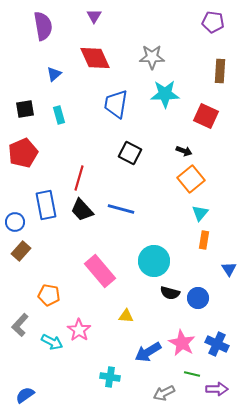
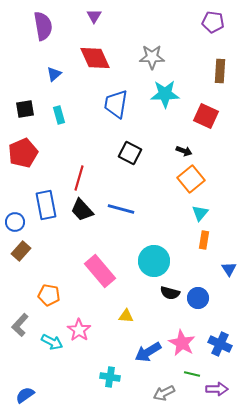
blue cross at (217, 344): moved 3 px right
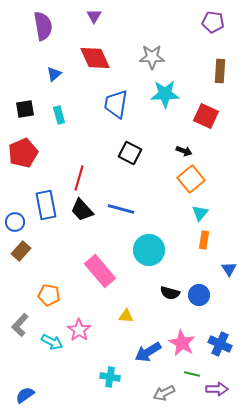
cyan circle at (154, 261): moved 5 px left, 11 px up
blue circle at (198, 298): moved 1 px right, 3 px up
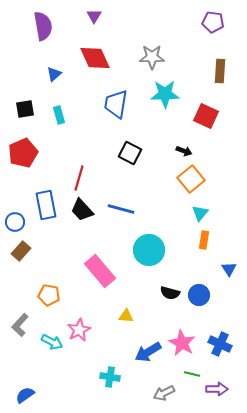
pink star at (79, 330): rotated 10 degrees clockwise
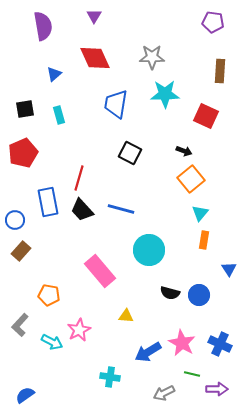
blue rectangle at (46, 205): moved 2 px right, 3 px up
blue circle at (15, 222): moved 2 px up
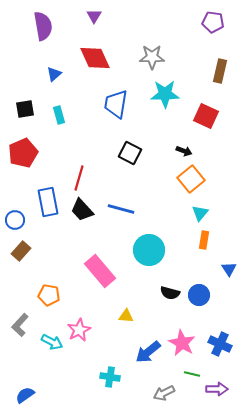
brown rectangle at (220, 71): rotated 10 degrees clockwise
blue arrow at (148, 352): rotated 8 degrees counterclockwise
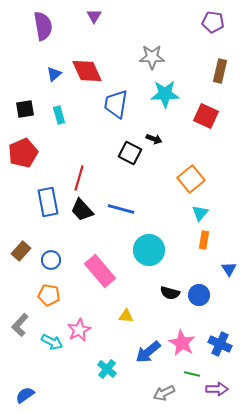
red diamond at (95, 58): moved 8 px left, 13 px down
black arrow at (184, 151): moved 30 px left, 12 px up
blue circle at (15, 220): moved 36 px right, 40 px down
cyan cross at (110, 377): moved 3 px left, 8 px up; rotated 30 degrees clockwise
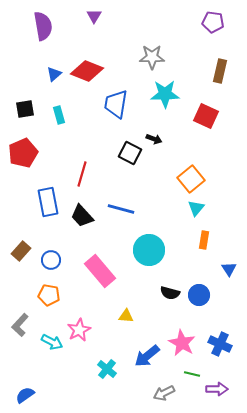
red diamond at (87, 71): rotated 44 degrees counterclockwise
red line at (79, 178): moved 3 px right, 4 px up
black trapezoid at (82, 210): moved 6 px down
cyan triangle at (200, 213): moved 4 px left, 5 px up
blue arrow at (148, 352): moved 1 px left, 4 px down
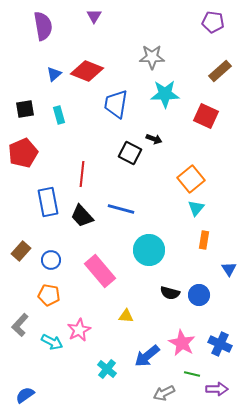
brown rectangle at (220, 71): rotated 35 degrees clockwise
red line at (82, 174): rotated 10 degrees counterclockwise
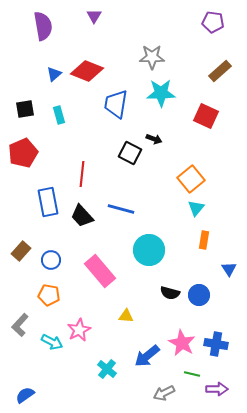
cyan star at (165, 94): moved 4 px left, 1 px up
blue cross at (220, 344): moved 4 px left; rotated 15 degrees counterclockwise
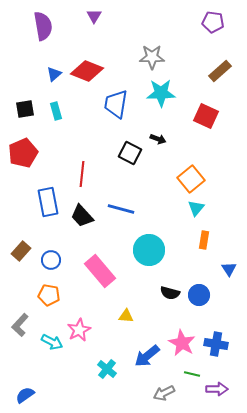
cyan rectangle at (59, 115): moved 3 px left, 4 px up
black arrow at (154, 139): moved 4 px right
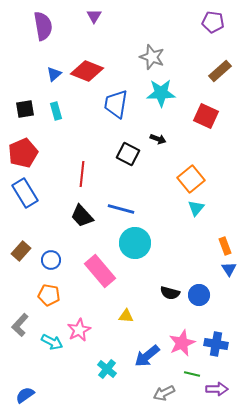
gray star at (152, 57): rotated 20 degrees clockwise
black square at (130, 153): moved 2 px left, 1 px down
blue rectangle at (48, 202): moved 23 px left, 9 px up; rotated 20 degrees counterclockwise
orange rectangle at (204, 240): moved 21 px right, 6 px down; rotated 30 degrees counterclockwise
cyan circle at (149, 250): moved 14 px left, 7 px up
pink star at (182, 343): rotated 20 degrees clockwise
